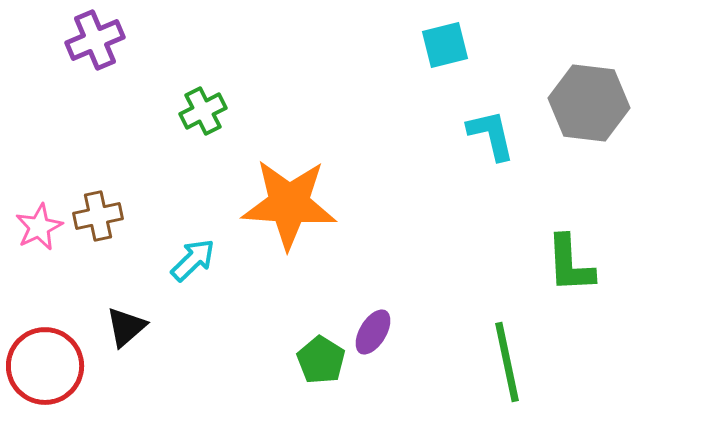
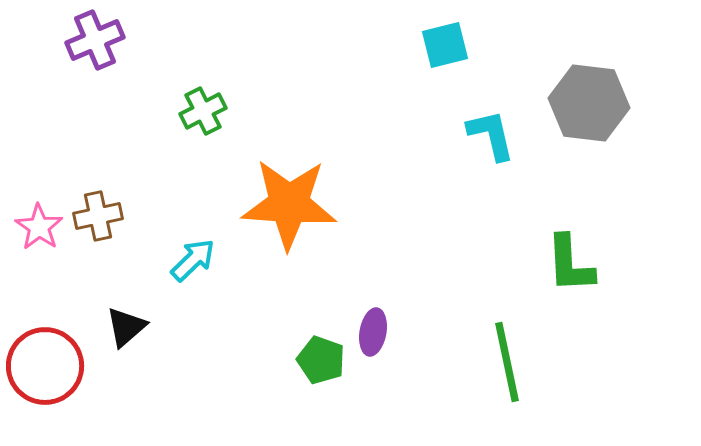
pink star: rotated 12 degrees counterclockwise
purple ellipse: rotated 21 degrees counterclockwise
green pentagon: rotated 12 degrees counterclockwise
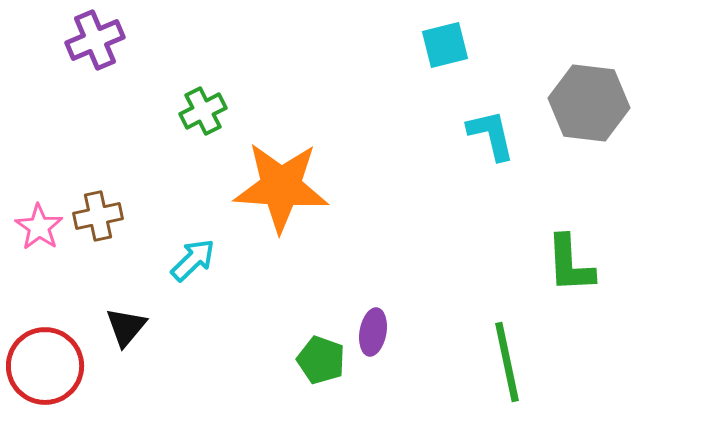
orange star: moved 8 px left, 17 px up
black triangle: rotated 9 degrees counterclockwise
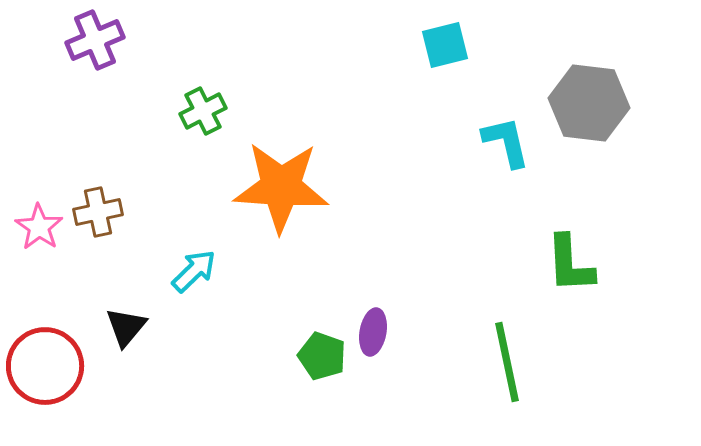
cyan L-shape: moved 15 px right, 7 px down
brown cross: moved 4 px up
cyan arrow: moved 1 px right, 11 px down
green pentagon: moved 1 px right, 4 px up
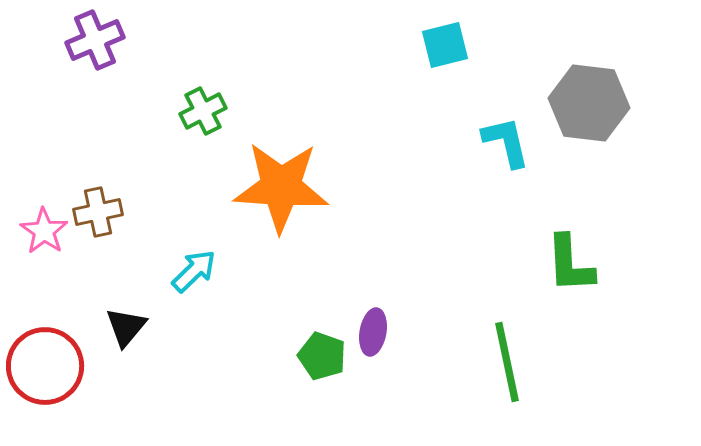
pink star: moved 5 px right, 4 px down
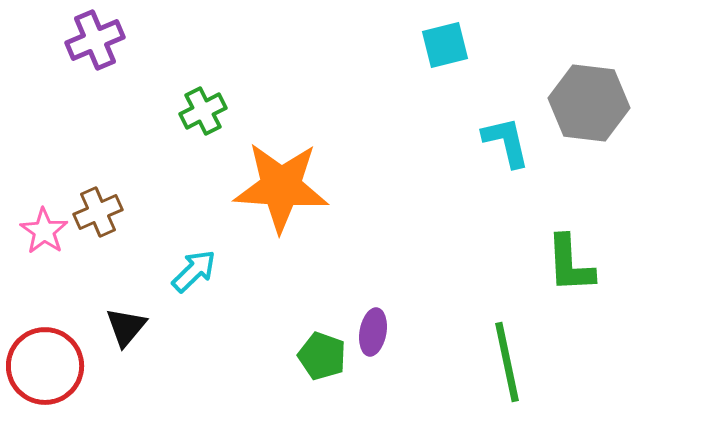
brown cross: rotated 12 degrees counterclockwise
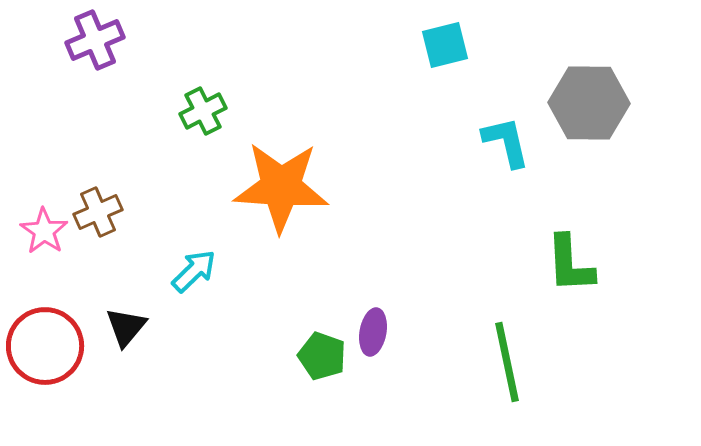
gray hexagon: rotated 6 degrees counterclockwise
red circle: moved 20 px up
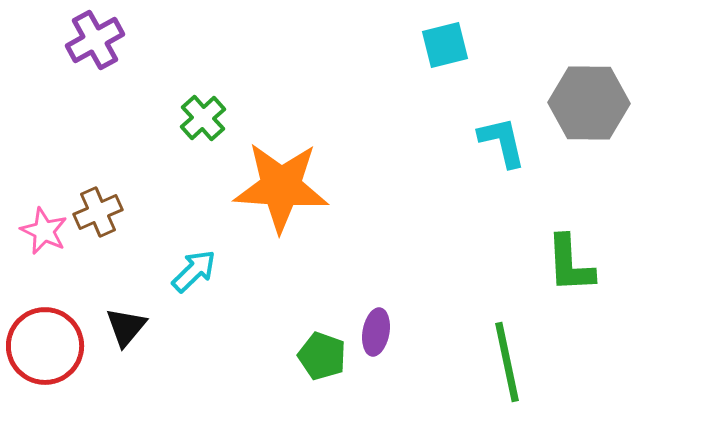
purple cross: rotated 6 degrees counterclockwise
green cross: moved 7 px down; rotated 15 degrees counterclockwise
cyan L-shape: moved 4 px left
pink star: rotated 9 degrees counterclockwise
purple ellipse: moved 3 px right
